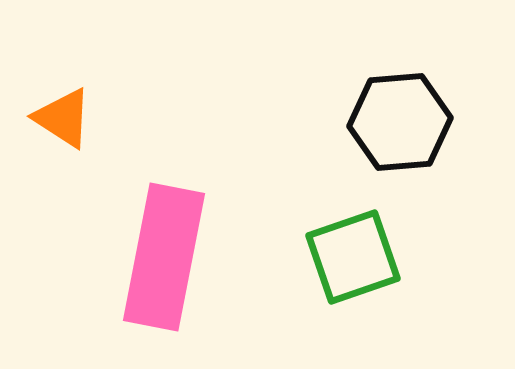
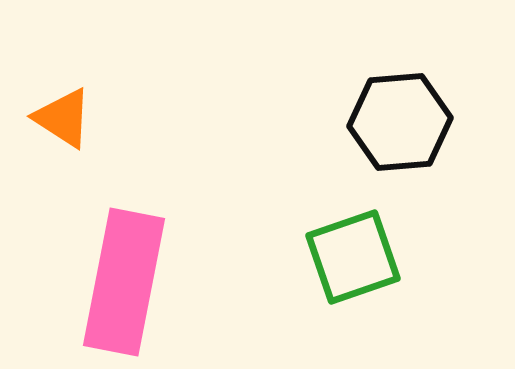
pink rectangle: moved 40 px left, 25 px down
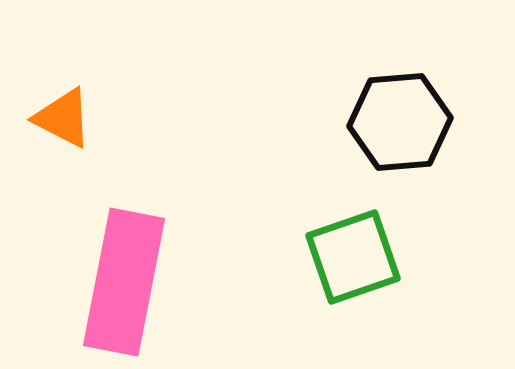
orange triangle: rotated 6 degrees counterclockwise
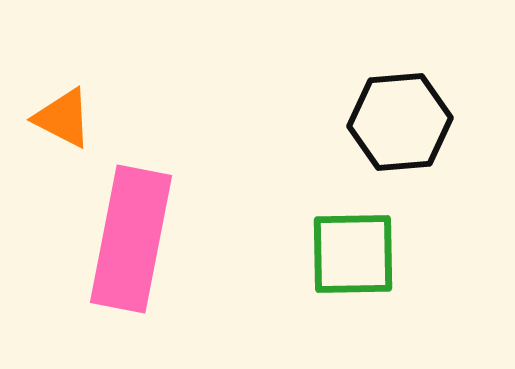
green square: moved 3 px up; rotated 18 degrees clockwise
pink rectangle: moved 7 px right, 43 px up
